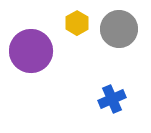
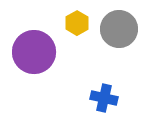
purple circle: moved 3 px right, 1 px down
blue cross: moved 8 px left, 1 px up; rotated 36 degrees clockwise
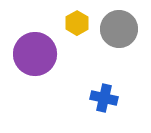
purple circle: moved 1 px right, 2 px down
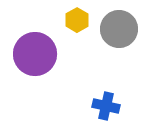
yellow hexagon: moved 3 px up
blue cross: moved 2 px right, 8 px down
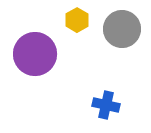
gray circle: moved 3 px right
blue cross: moved 1 px up
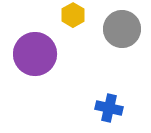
yellow hexagon: moved 4 px left, 5 px up
blue cross: moved 3 px right, 3 px down
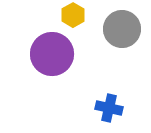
purple circle: moved 17 px right
